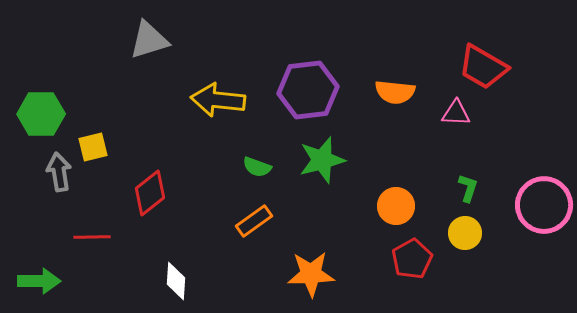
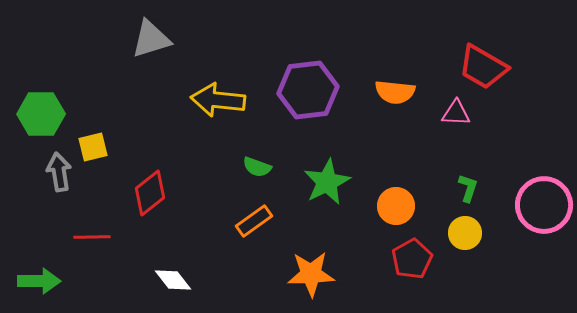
gray triangle: moved 2 px right, 1 px up
green star: moved 5 px right, 22 px down; rotated 12 degrees counterclockwise
white diamond: moved 3 px left, 1 px up; rotated 42 degrees counterclockwise
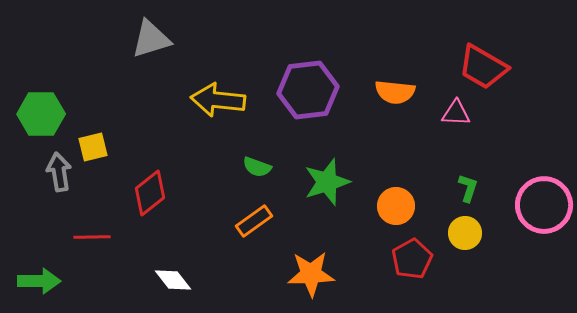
green star: rotated 9 degrees clockwise
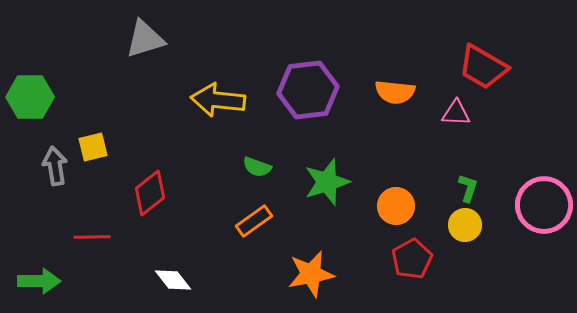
gray triangle: moved 6 px left
green hexagon: moved 11 px left, 17 px up
gray arrow: moved 4 px left, 6 px up
yellow circle: moved 8 px up
orange star: rotated 9 degrees counterclockwise
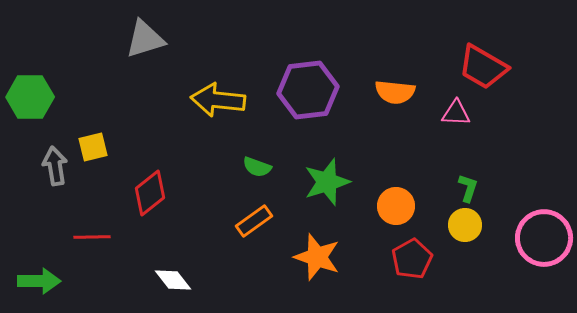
pink circle: moved 33 px down
orange star: moved 6 px right, 17 px up; rotated 30 degrees clockwise
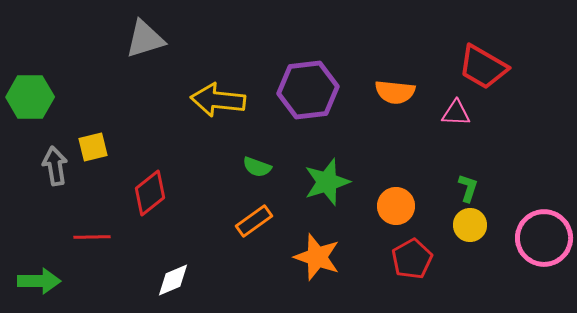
yellow circle: moved 5 px right
white diamond: rotated 75 degrees counterclockwise
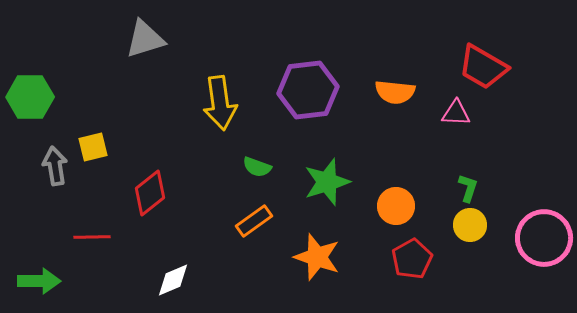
yellow arrow: moved 2 px right, 3 px down; rotated 104 degrees counterclockwise
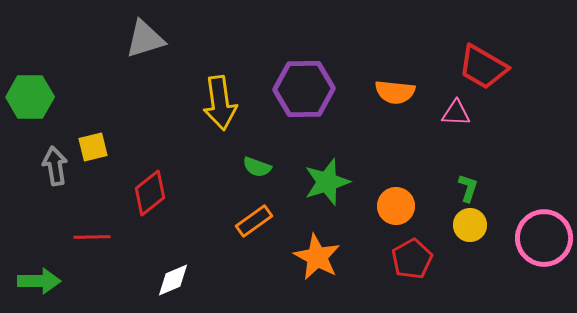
purple hexagon: moved 4 px left, 1 px up; rotated 6 degrees clockwise
orange star: rotated 9 degrees clockwise
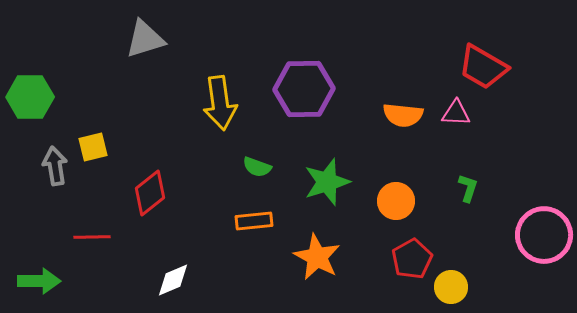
orange semicircle: moved 8 px right, 23 px down
orange circle: moved 5 px up
orange rectangle: rotated 30 degrees clockwise
yellow circle: moved 19 px left, 62 px down
pink circle: moved 3 px up
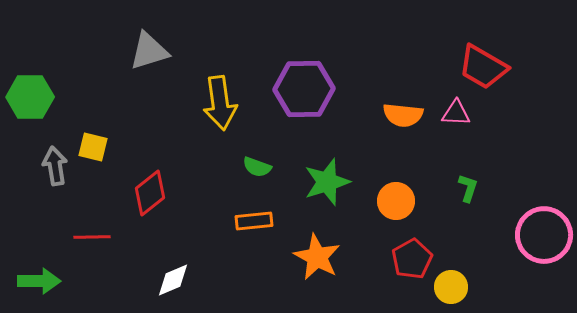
gray triangle: moved 4 px right, 12 px down
yellow square: rotated 28 degrees clockwise
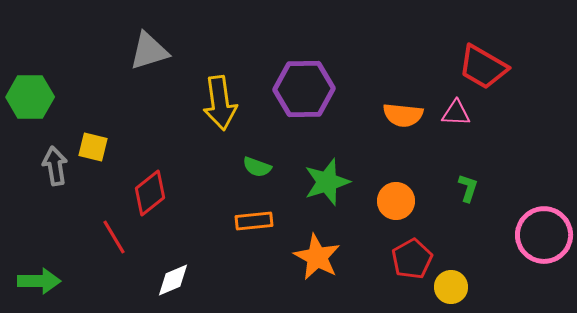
red line: moved 22 px right; rotated 60 degrees clockwise
